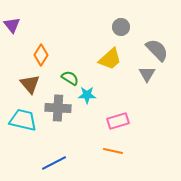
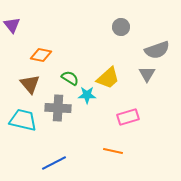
gray semicircle: rotated 115 degrees clockwise
orange diamond: rotated 70 degrees clockwise
yellow trapezoid: moved 2 px left, 19 px down
pink rectangle: moved 10 px right, 4 px up
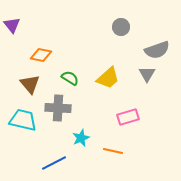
cyan star: moved 6 px left, 43 px down; rotated 24 degrees counterclockwise
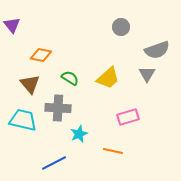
cyan star: moved 2 px left, 4 px up
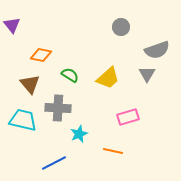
green semicircle: moved 3 px up
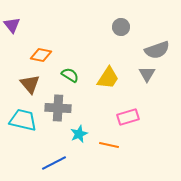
yellow trapezoid: rotated 15 degrees counterclockwise
orange line: moved 4 px left, 6 px up
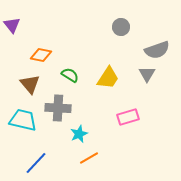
orange line: moved 20 px left, 13 px down; rotated 42 degrees counterclockwise
blue line: moved 18 px left; rotated 20 degrees counterclockwise
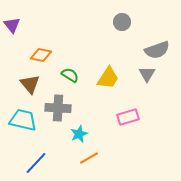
gray circle: moved 1 px right, 5 px up
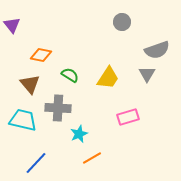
orange line: moved 3 px right
